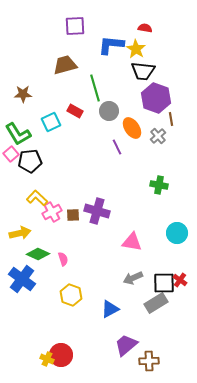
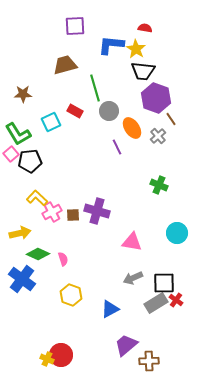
brown line: rotated 24 degrees counterclockwise
green cross: rotated 12 degrees clockwise
red cross: moved 4 px left, 20 px down
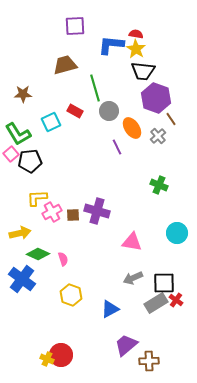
red semicircle: moved 9 px left, 6 px down
yellow L-shape: rotated 45 degrees counterclockwise
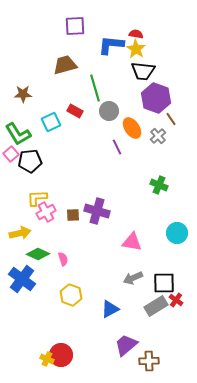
pink cross: moved 6 px left
gray rectangle: moved 3 px down
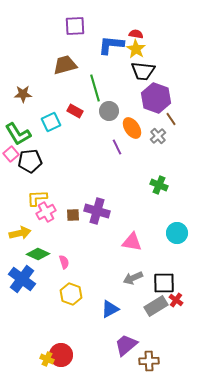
pink semicircle: moved 1 px right, 3 px down
yellow hexagon: moved 1 px up
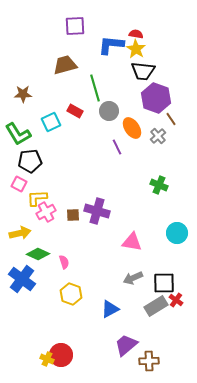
pink square: moved 8 px right, 30 px down; rotated 21 degrees counterclockwise
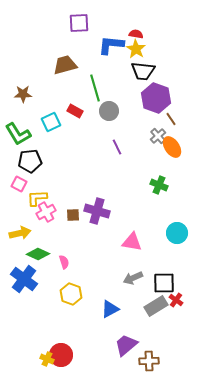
purple square: moved 4 px right, 3 px up
orange ellipse: moved 40 px right, 19 px down
blue cross: moved 2 px right
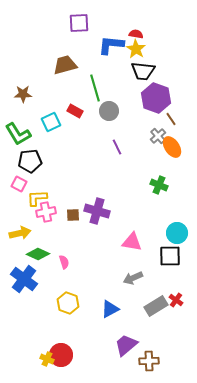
pink cross: rotated 18 degrees clockwise
black square: moved 6 px right, 27 px up
yellow hexagon: moved 3 px left, 9 px down
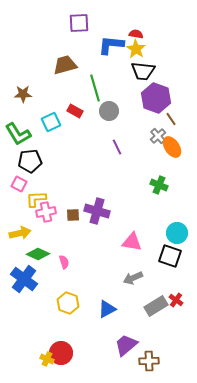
yellow L-shape: moved 1 px left, 1 px down
black square: rotated 20 degrees clockwise
blue triangle: moved 3 px left
red circle: moved 2 px up
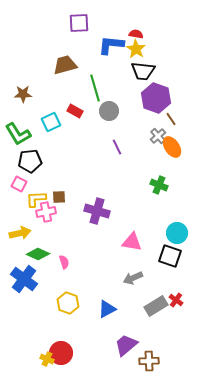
brown square: moved 14 px left, 18 px up
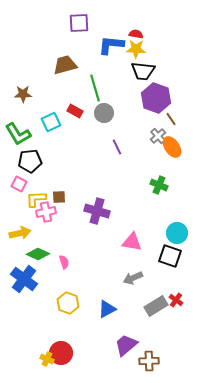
yellow star: rotated 30 degrees counterclockwise
gray circle: moved 5 px left, 2 px down
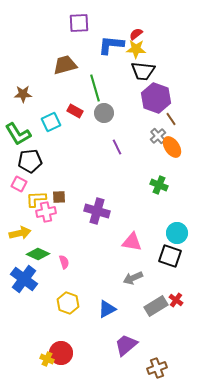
red semicircle: rotated 48 degrees counterclockwise
brown cross: moved 8 px right, 7 px down; rotated 18 degrees counterclockwise
